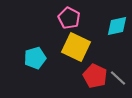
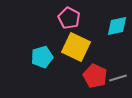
cyan pentagon: moved 7 px right, 1 px up
gray line: rotated 60 degrees counterclockwise
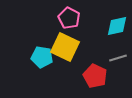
yellow square: moved 11 px left
cyan pentagon: rotated 25 degrees clockwise
gray line: moved 20 px up
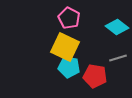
cyan diamond: moved 1 px down; rotated 50 degrees clockwise
cyan pentagon: moved 27 px right, 10 px down
red pentagon: rotated 15 degrees counterclockwise
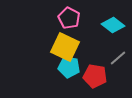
cyan diamond: moved 4 px left, 2 px up
gray line: rotated 24 degrees counterclockwise
